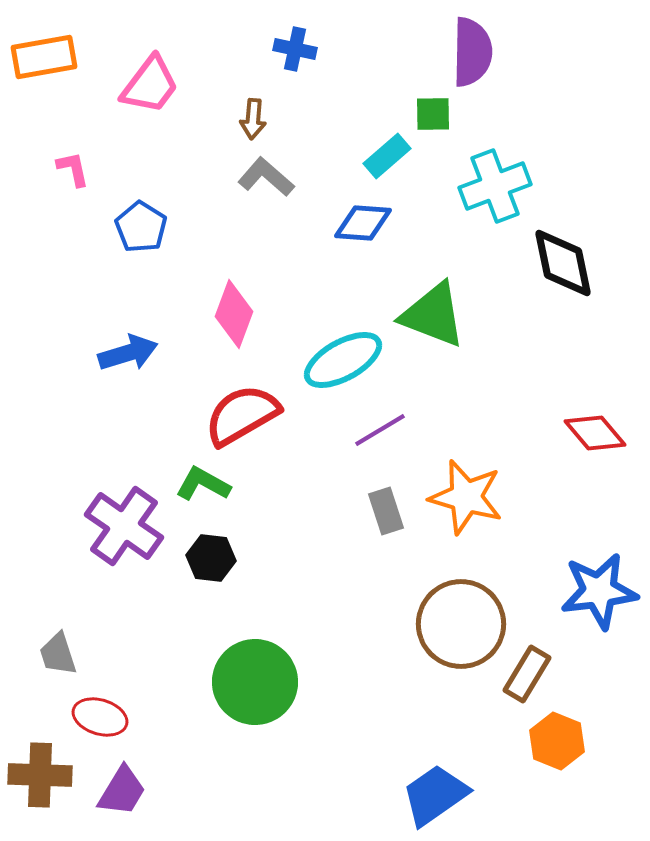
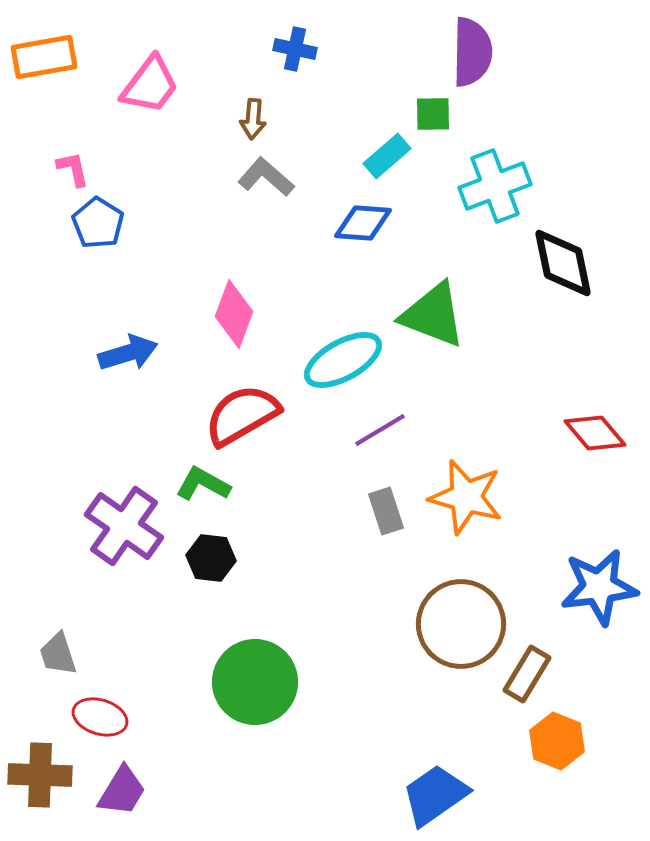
blue pentagon: moved 43 px left, 4 px up
blue star: moved 4 px up
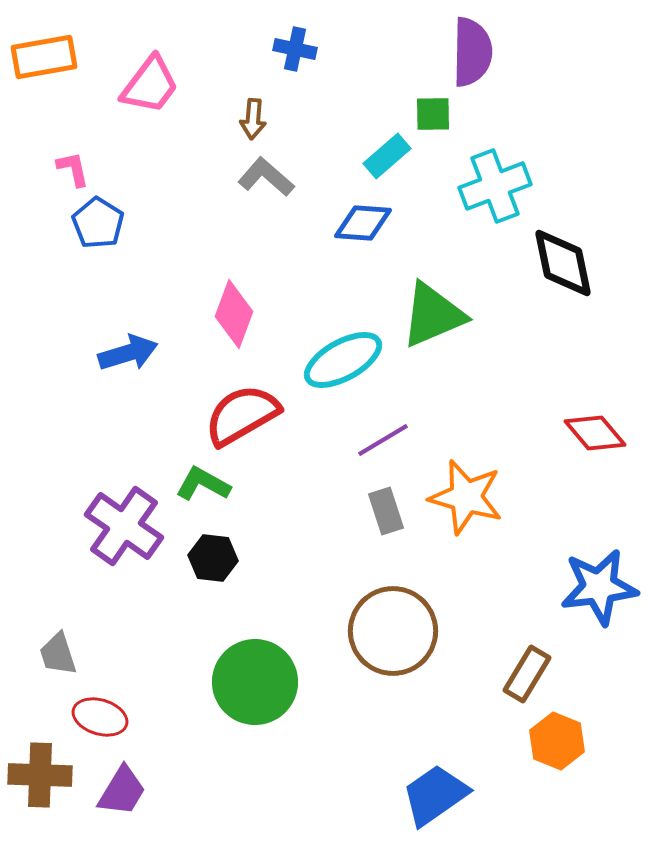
green triangle: rotated 44 degrees counterclockwise
purple line: moved 3 px right, 10 px down
black hexagon: moved 2 px right
brown circle: moved 68 px left, 7 px down
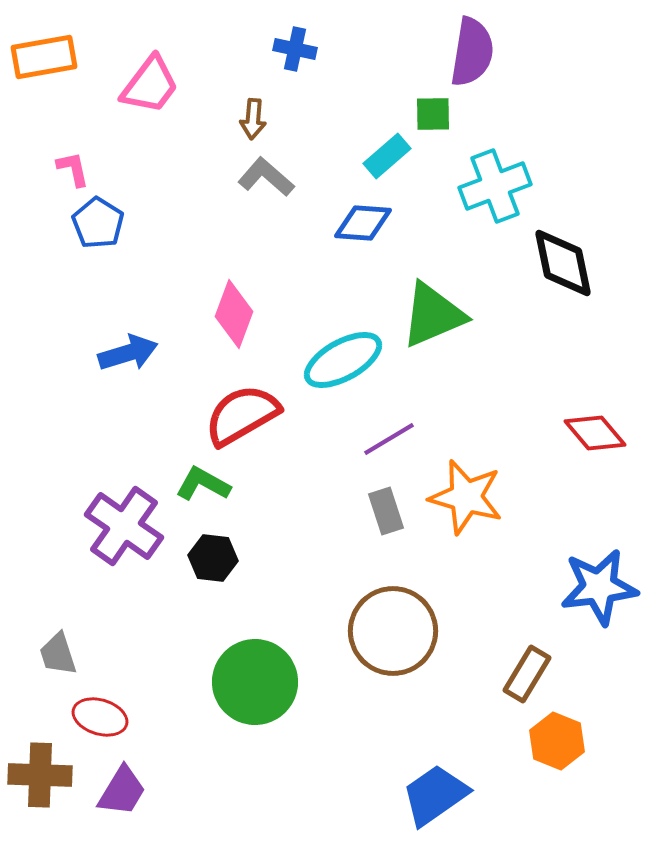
purple semicircle: rotated 8 degrees clockwise
purple line: moved 6 px right, 1 px up
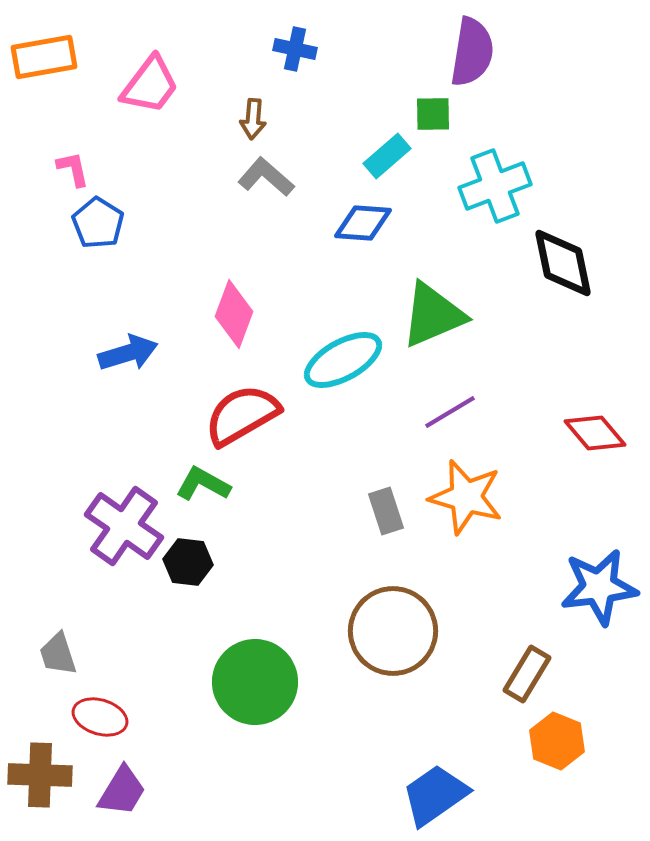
purple line: moved 61 px right, 27 px up
black hexagon: moved 25 px left, 4 px down
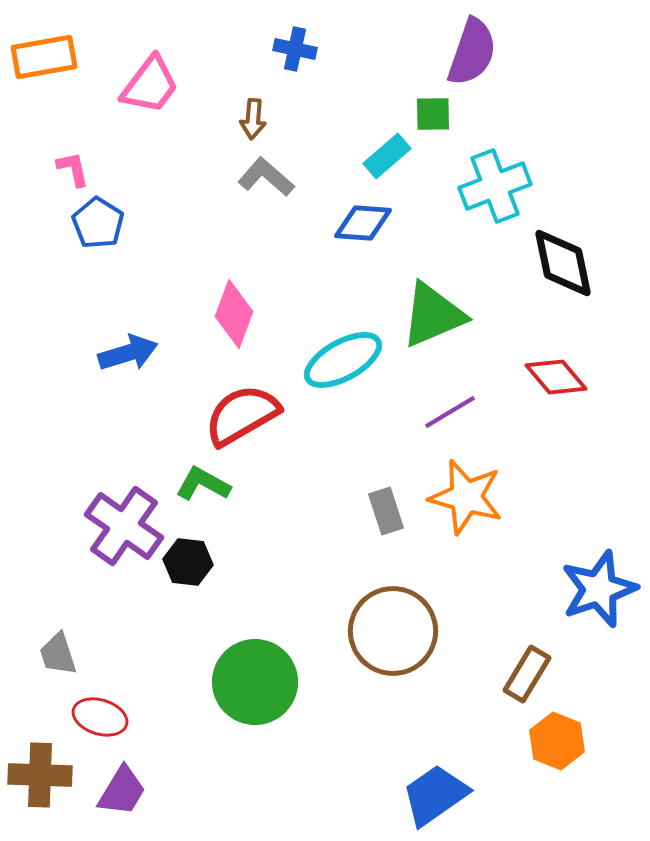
purple semicircle: rotated 10 degrees clockwise
red diamond: moved 39 px left, 56 px up
blue star: moved 2 px down; rotated 12 degrees counterclockwise
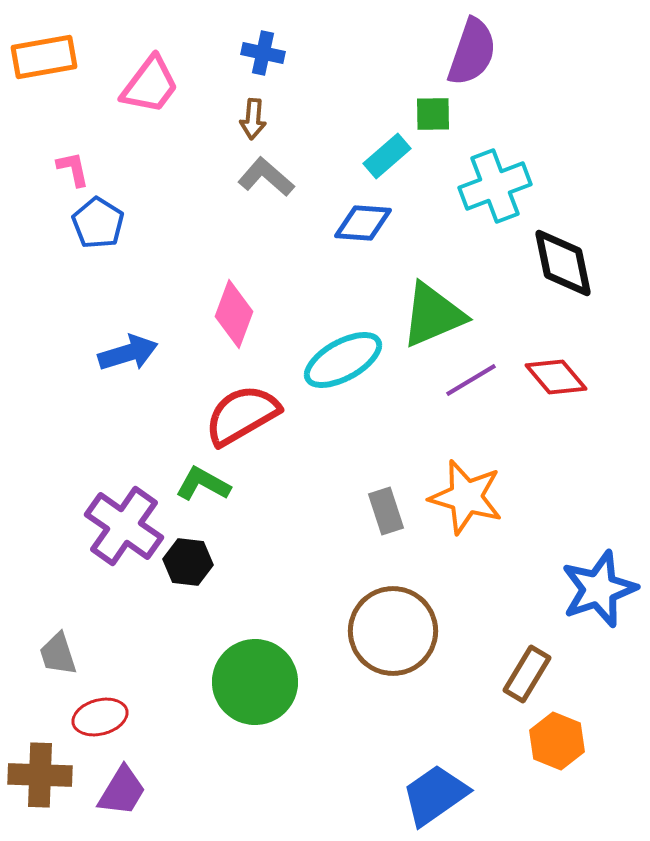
blue cross: moved 32 px left, 4 px down
purple line: moved 21 px right, 32 px up
red ellipse: rotated 32 degrees counterclockwise
